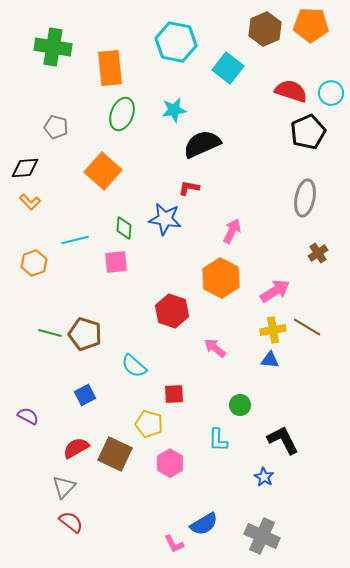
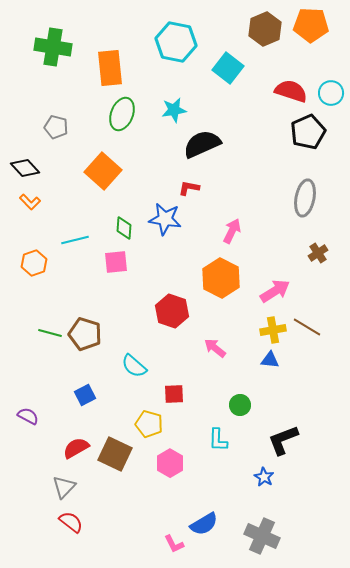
black diamond at (25, 168): rotated 52 degrees clockwise
black L-shape at (283, 440): rotated 84 degrees counterclockwise
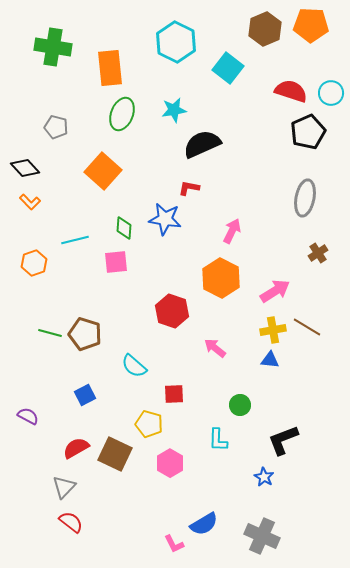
cyan hexagon at (176, 42): rotated 15 degrees clockwise
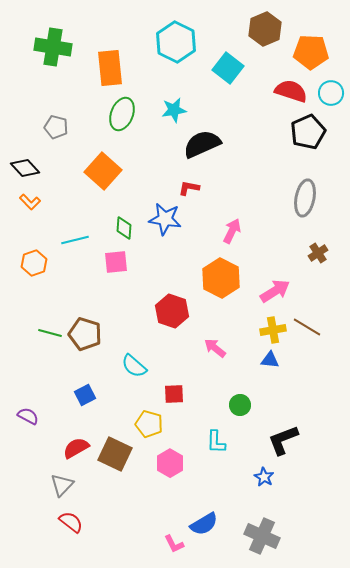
orange pentagon at (311, 25): moved 27 px down
cyan L-shape at (218, 440): moved 2 px left, 2 px down
gray triangle at (64, 487): moved 2 px left, 2 px up
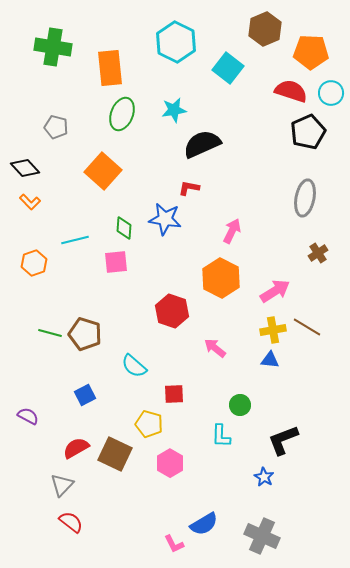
cyan L-shape at (216, 442): moved 5 px right, 6 px up
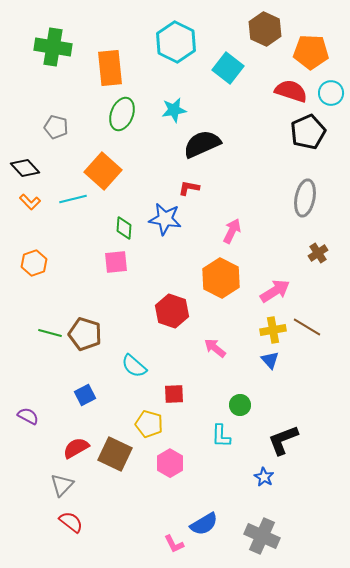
brown hexagon at (265, 29): rotated 12 degrees counterclockwise
cyan line at (75, 240): moved 2 px left, 41 px up
blue triangle at (270, 360): rotated 42 degrees clockwise
